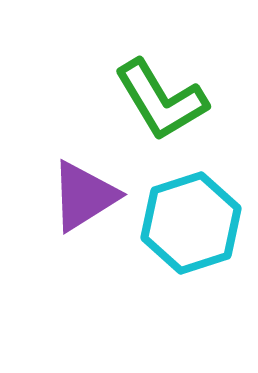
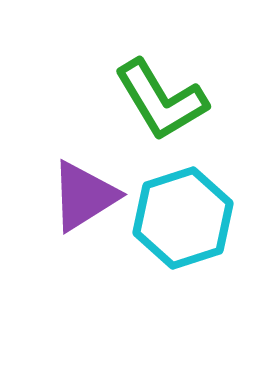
cyan hexagon: moved 8 px left, 5 px up
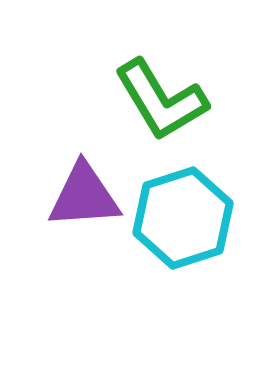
purple triangle: rotated 28 degrees clockwise
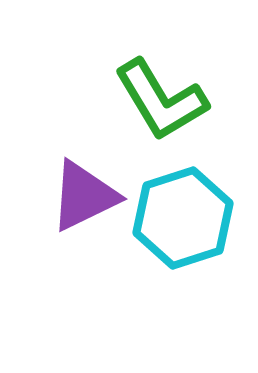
purple triangle: rotated 22 degrees counterclockwise
